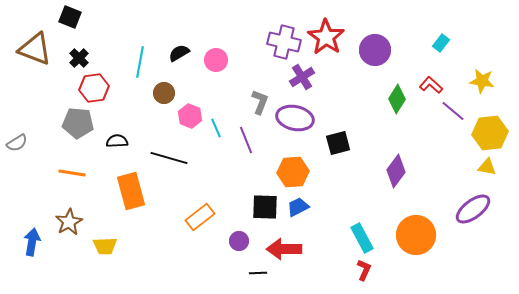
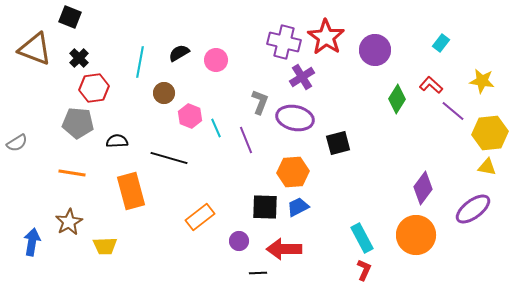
purple diamond at (396, 171): moved 27 px right, 17 px down
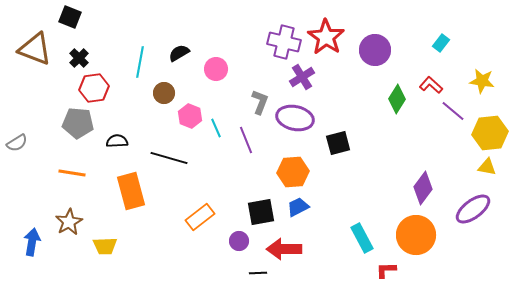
pink circle at (216, 60): moved 9 px down
black square at (265, 207): moved 4 px left, 5 px down; rotated 12 degrees counterclockwise
red L-shape at (364, 270): moved 22 px right; rotated 115 degrees counterclockwise
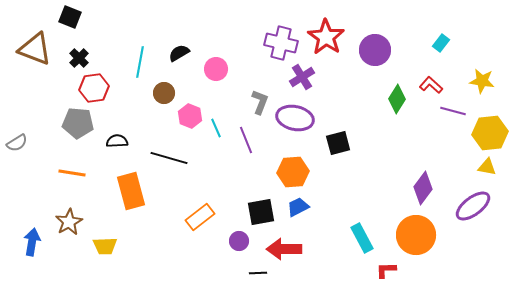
purple cross at (284, 42): moved 3 px left, 1 px down
purple line at (453, 111): rotated 25 degrees counterclockwise
purple ellipse at (473, 209): moved 3 px up
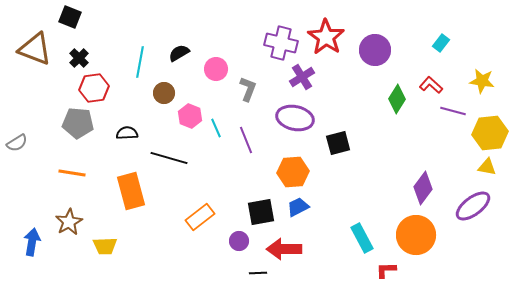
gray L-shape at (260, 102): moved 12 px left, 13 px up
black semicircle at (117, 141): moved 10 px right, 8 px up
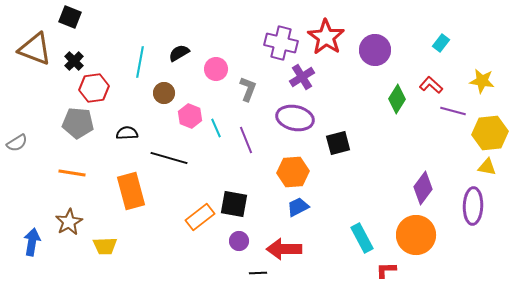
black cross at (79, 58): moved 5 px left, 3 px down
purple ellipse at (473, 206): rotated 51 degrees counterclockwise
black square at (261, 212): moved 27 px left, 8 px up; rotated 20 degrees clockwise
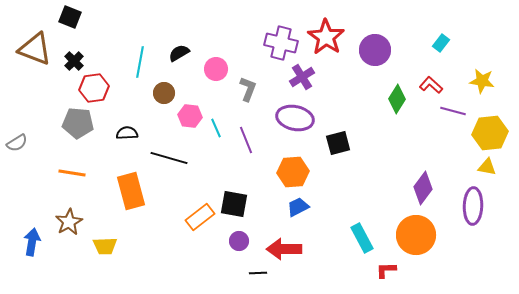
pink hexagon at (190, 116): rotated 15 degrees counterclockwise
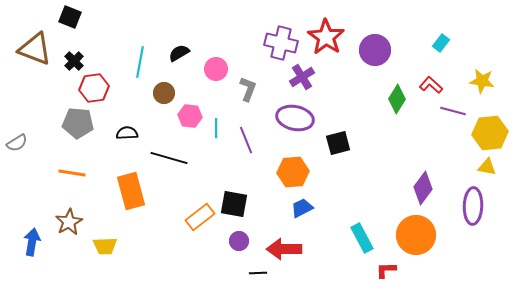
cyan line at (216, 128): rotated 24 degrees clockwise
blue trapezoid at (298, 207): moved 4 px right, 1 px down
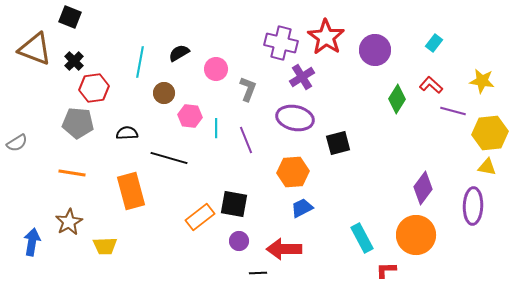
cyan rectangle at (441, 43): moved 7 px left
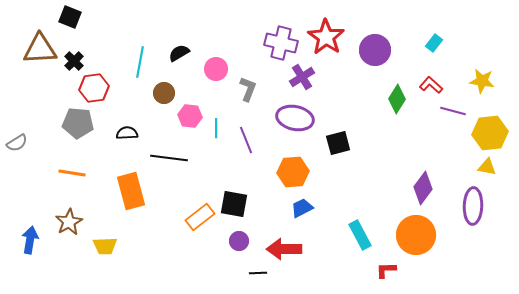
brown triangle at (35, 49): moved 5 px right; rotated 24 degrees counterclockwise
black line at (169, 158): rotated 9 degrees counterclockwise
cyan rectangle at (362, 238): moved 2 px left, 3 px up
blue arrow at (32, 242): moved 2 px left, 2 px up
